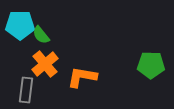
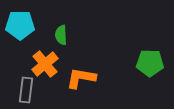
green semicircle: moved 20 px right; rotated 36 degrees clockwise
green pentagon: moved 1 px left, 2 px up
orange L-shape: moved 1 px left, 1 px down
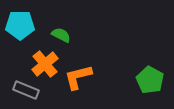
green semicircle: rotated 120 degrees clockwise
green pentagon: moved 17 px down; rotated 28 degrees clockwise
orange L-shape: moved 3 px left, 1 px up; rotated 24 degrees counterclockwise
gray rectangle: rotated 75 degrees counterclockwise
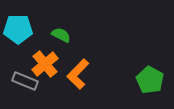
cyan pentagon: moved 2 px left, 4 px down
orange L-shape: moved 3 px up; rotated 32 degrees counterclockwise
gray rectangle: moved 1 px left, 9 px up
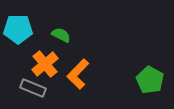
gray rectangle: moved 8 px right, 7 px down
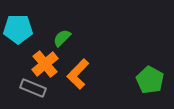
green semicircle: moved 1 px right, 3 px down; rotated 72 degrees counterclockwise
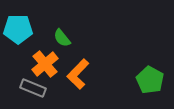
green semicircle: rotated 84 degrees counterclockwise
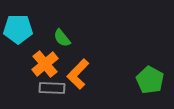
gray rectangle: moved 19 px right; rotated 20 degrees counterclockwise
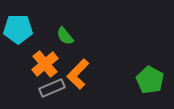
green semicircle: moved 3 px right, 2 px up
gray rectangle: rotated 25 degrees counterclockwise
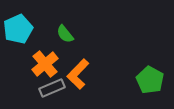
cyan pentagon: rotated 24 degrees counterclockwise
green semicircle: moved 2 px up
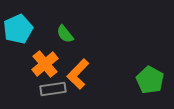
gray rectangle: moved 1 px right, 1 px down; rotated 15 degrees clockwise
